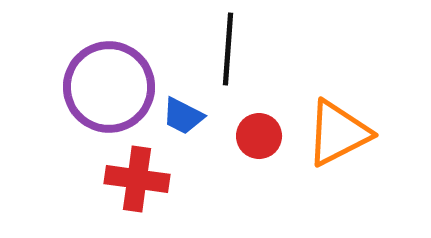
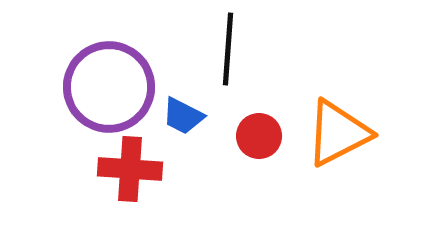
red cross: moved 7 px left, 10 px up; rotated 4 degrees counterclockwise
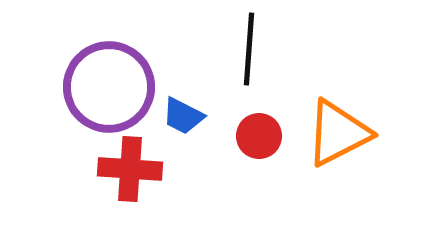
black line: moved 21 px right
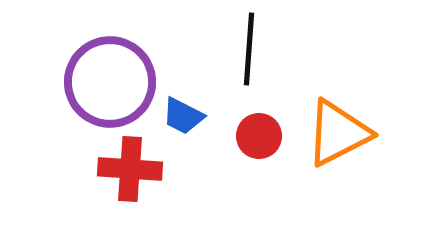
purple circle: moved 1 px right, 5 px up
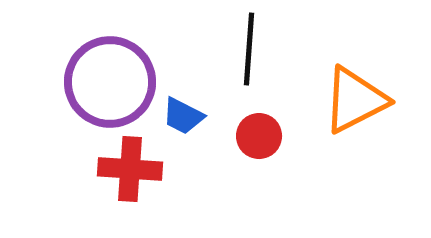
orange triangle: moved 17 px right, 33 px up
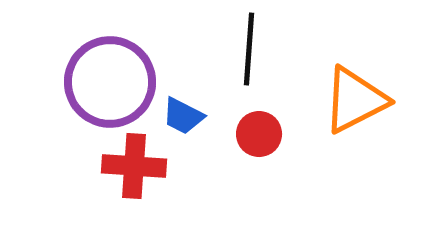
red circle: moved 2 px up
red cross: moved 4 px right, 3 px up
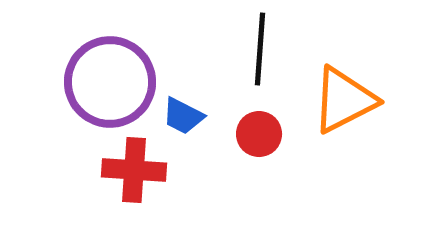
black line: moved 11 px right
orange triangle: moved 11 px left
red cross: moved 4 px down
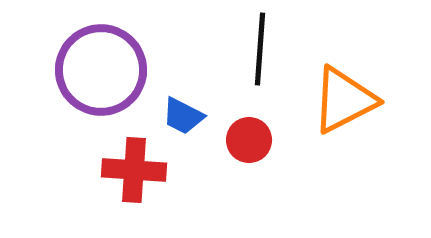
purple circle: moved 9 px left, 12 px up
red circle: moved 10 px left, 6 px down
